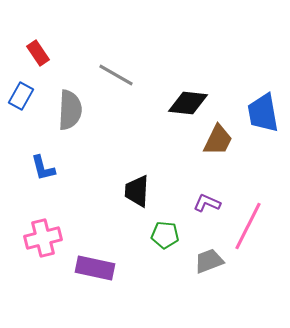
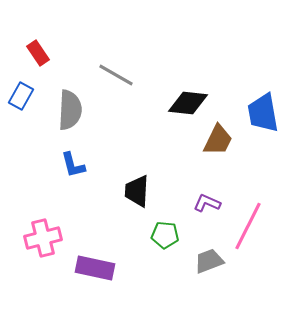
blue L-shape: moved 30 px right, 3 px up
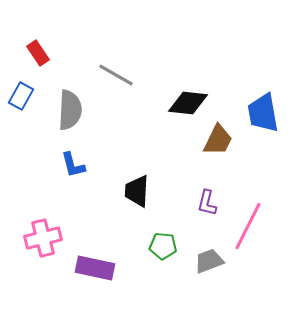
purple L-shape: rotated 100 degrees counterclockwise
green pentagon: moved 2 px left, 11 px down
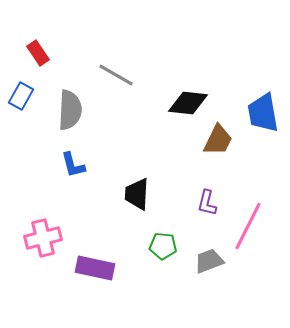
black trapezoid: moved 3 px down
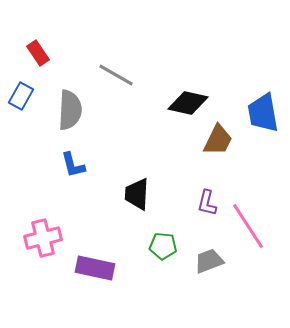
black diamond: rotated 6 degrees clockwise
pink line: rotated 60 degrees counterclockwise
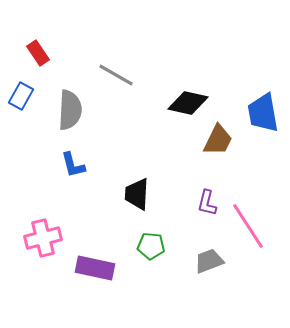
green pentagon: moved 12 px left
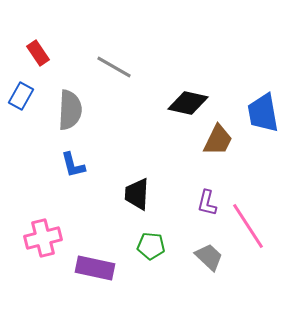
gray line: moved 2 px left, 8 px up
gray trapezoid: moved 4 px up; rotated 64 degrees clockwise
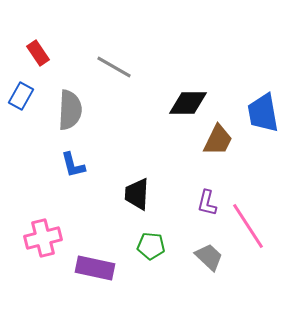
black diamond: rotated 12 degrees counterclockwise
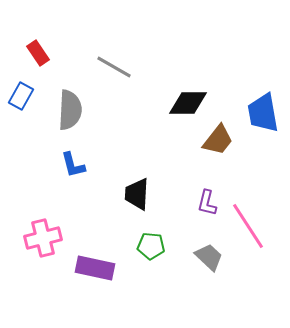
brown trapezoid: rotated 12 degrees clockwise
